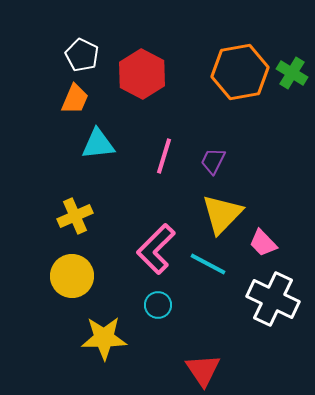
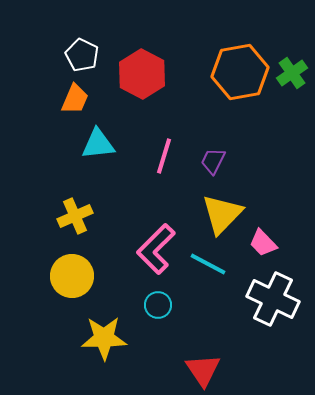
green cross: rotated 24 degrees clockwise
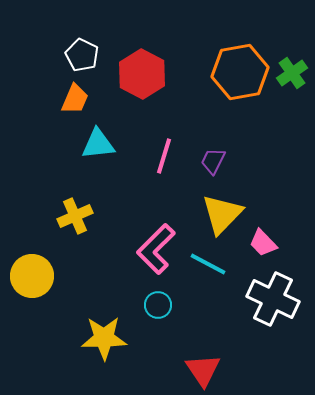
yellow circle: moved 40 px left
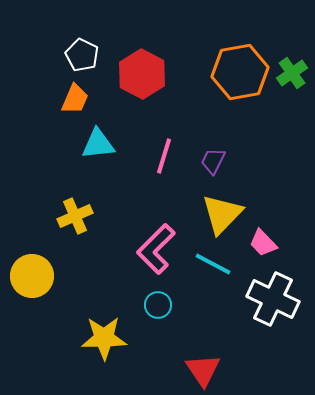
cyan line: moved 5 px right
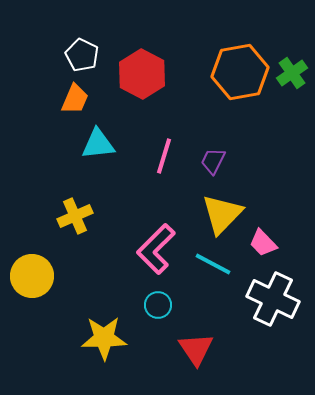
red triangle: moved 7 px left, 21 px up
